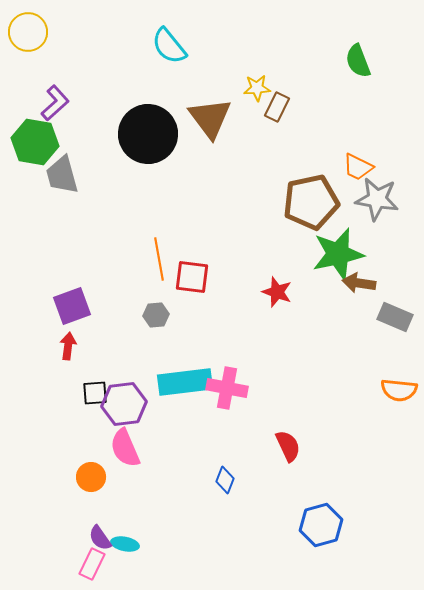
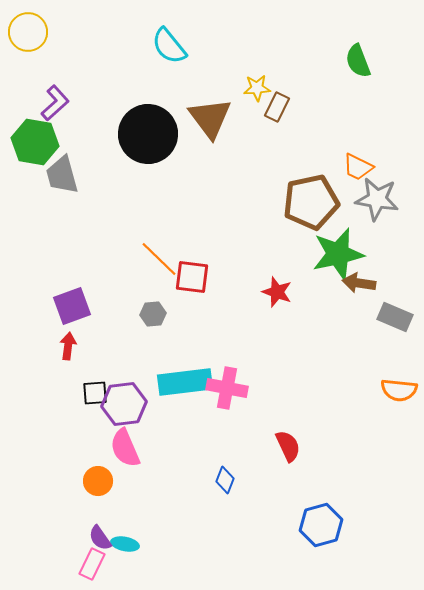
orange line: rotated 36 degrees counterclockwise
gray hexagon: moved 3 px left, 1 px up
orange circle: moved 7 px right, 4 px down
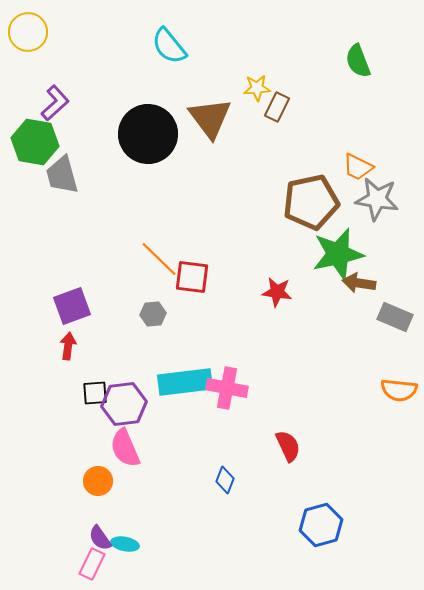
red star: rotated 12 degrees counterclockwise
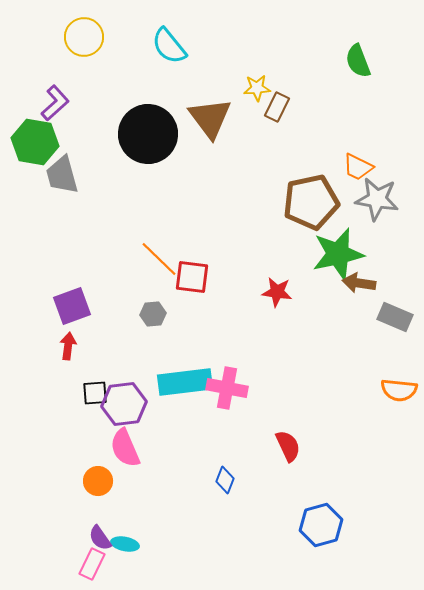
yellow circle: moved 56 px right, 5 px down
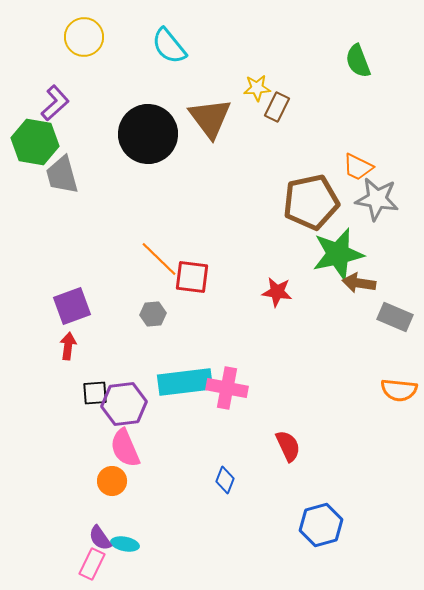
orange circle: moved 14 px right
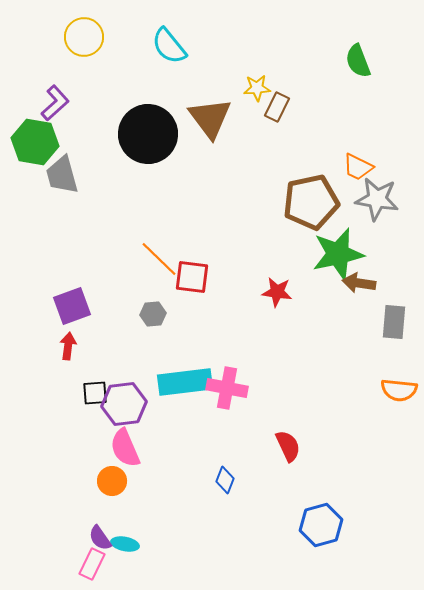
gray rectangle: moved 1 px left, 5 px down; rotated 72 degrees clockwise
